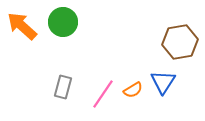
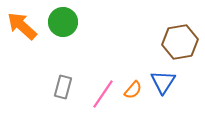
orange semicircle: rotated 18 degrees counterclockwise
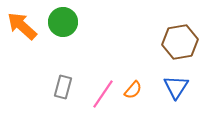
blue triangle: moved 13 px right, 5 px down
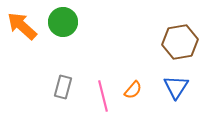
pink line: moved 2 px down; rotated 48 degrees counterclockwise
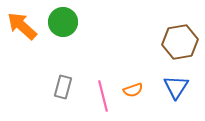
orange semicircle: rotated 30 degrees clockwise
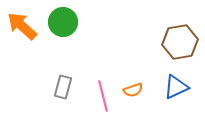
blue triangle: rotated 32 degrees clockwise
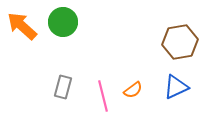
orange semicircle: rotated 18 degrees counterclockwise
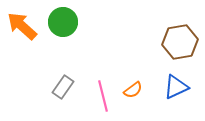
gray rectangle: rotated 20 degrees clockwise
